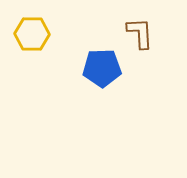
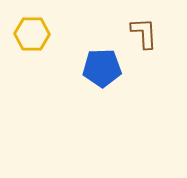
brown L-shape: moved 4 px right
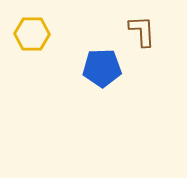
brown L-shape: moved 2 px left, 2 px up
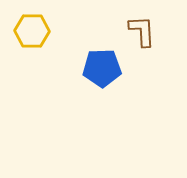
yellow hexagon: moved 3 px up
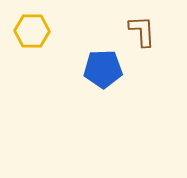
blue pentagon: moved 1 px right, 1 px down
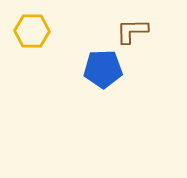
brown L-shape: moved 10 px left; rotated 88 degrees counterclockwise
